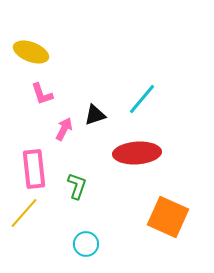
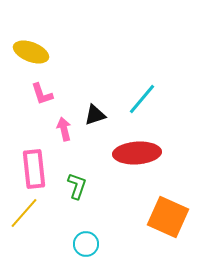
pink arrow: rotated 40 degrees counterclockwise
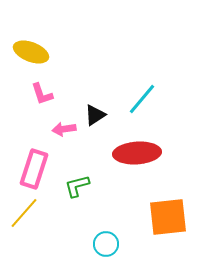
black triangle: rotated 15 degrees counterclockwise
pink arrow: rotated 85 degrees counterclockwise
pink rectangle: rotated 24 degrees clockwise
green L-shape: rotated 124 degrees counterclockwise
orange square: rotated 30 degrees counterclockwise
cyan circle: moved 20 px right
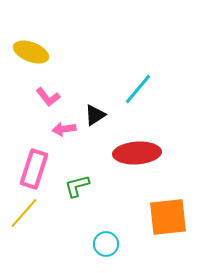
pink L-shape: moved 6 px right, 3 px down; rotated 20 degrees counterclockwise
cyan line: moved 4 px left, 10 px up
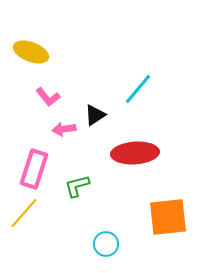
red ellipse: moved 2 px left
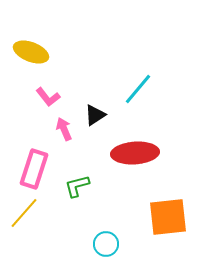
pink arrow: rotated 75 degrees clockwise
